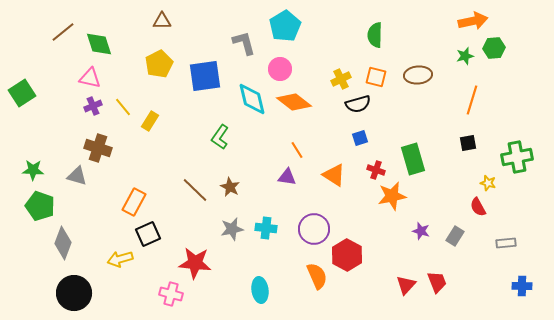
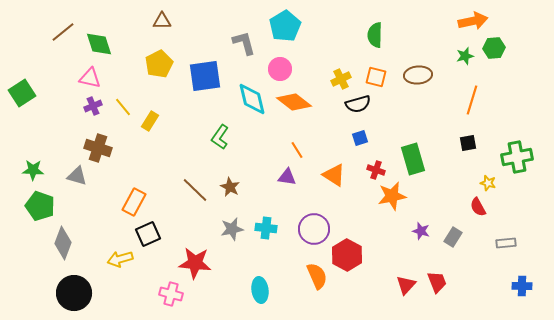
gray rectangle at (455, 236): moved 2 px left, 1 px down
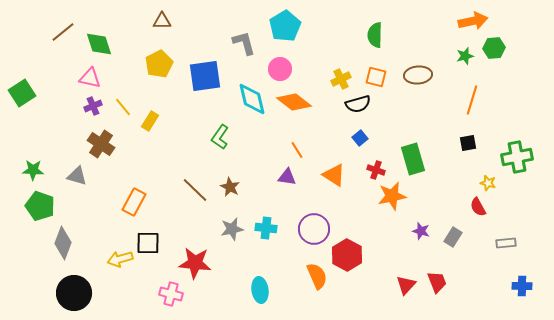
blue square at (360, 138): rotated 21 degrees counterclockwise
brown cross at (98, 148): moved 3 px right, 4 px up; rotated 16 degrees clockwise
black square at (148, 234): moved 9 px down; rotated 25 degrees clockwise
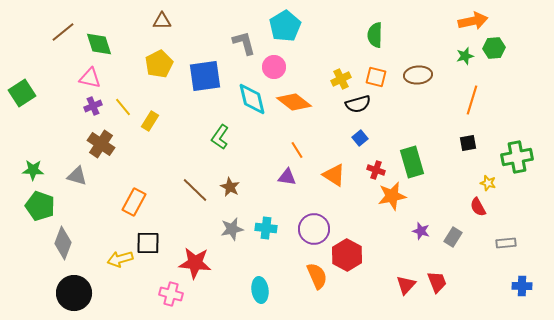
pink circle at (280, 69): moved 6 px left, 2 px up
green rectangle at (413, 159): moved 1 px left, 3 px down
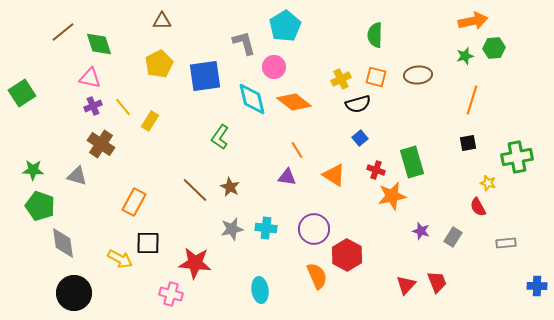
gray diamond at (63, 243): rotated 28 degrees counterclockwise
yellow arrow at (120, 259): rotated 135 degrees counterclockwise
blue cross at (522, 286): moved 15 px right
